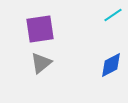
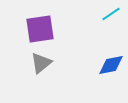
cyan line: moved 2 px left, 1 px up
blue diamond: rotated 16 degrees clockwise
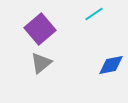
cyan line: moved 17 px left
purple square: rotated 32 degrees counterclockwise
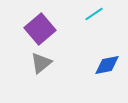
blue diamond: moved 4 px left
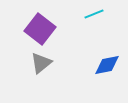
cyan line: rotated 12 degrees clockwise
purple square: rotated 12 degrees counterclockwise
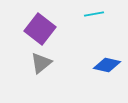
cyan line: rotated 12 degrees clockwise
blue diamond: rotated 24 degrees clockwise
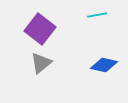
cyan line: moved 3 px right, 1 px down
blue diamond: moved 3 px left
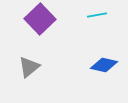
purple square: moved 10 px up; rotated 8 degrees clockwise
gray triangle: moved 12 px left, 4 px down
